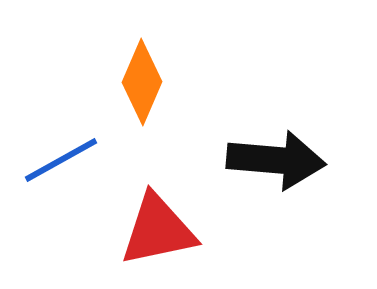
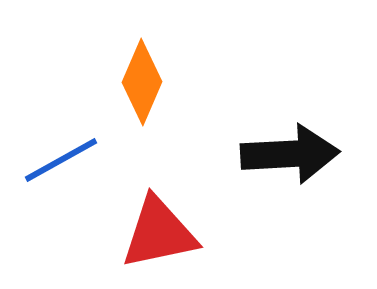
black arrow: moved 14 px right, 6 px up; rotated 8 degrees counterclockwise
red triangle: moved 1 px right, 3 px down
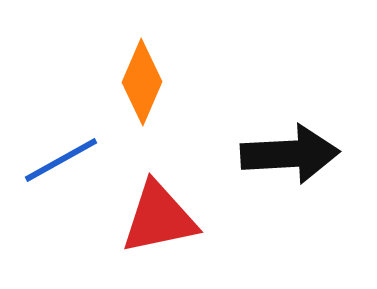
red triangle: moved 15 px up
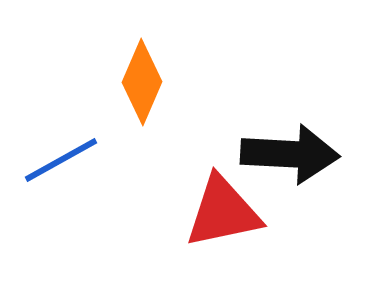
black arrow: rotated 6 degrees clockwise
red triangle: moved 64 px right, 6 px up
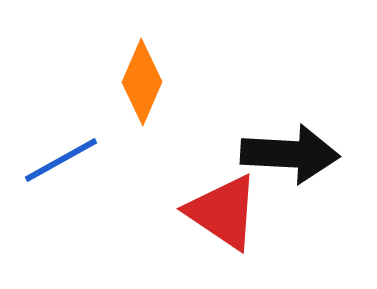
red triangle: rotated 46 degrees clockwise
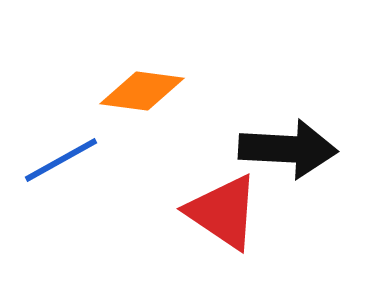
orange diamond: moved 9 px down; rotated 74 degrees clockwise
black arrow: moved 2 px left, 5 px up
